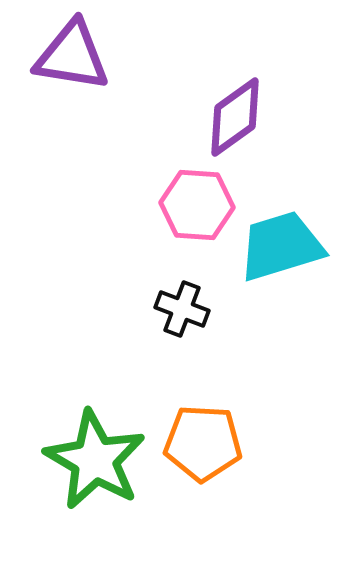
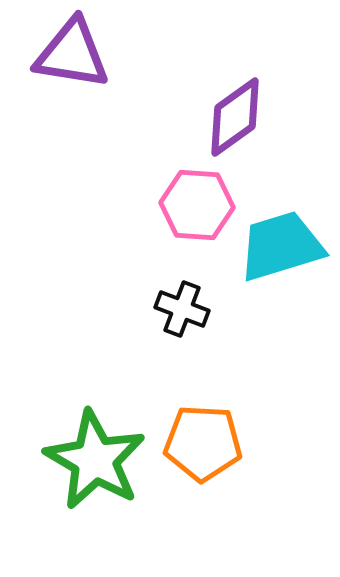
purple triangle: moved 2 px up
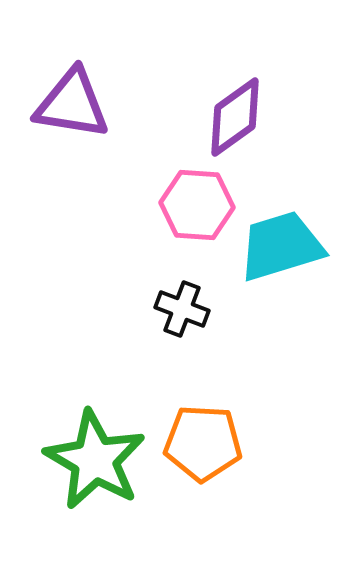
purple triangle: moved 50 px down
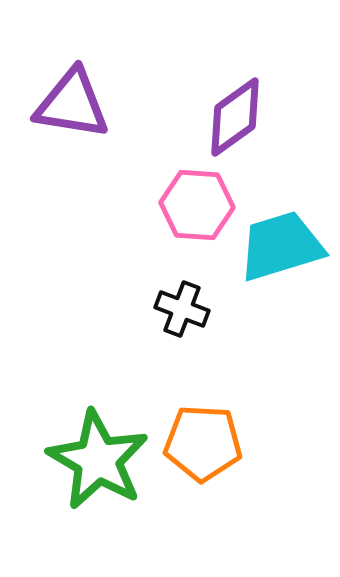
green star: moved 3 px right
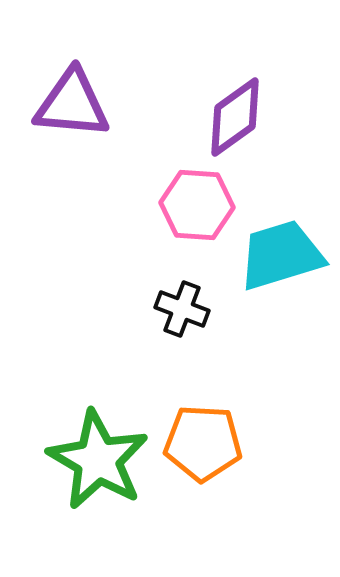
purple triangle: rotated 4 degrees counterclockwise
cyan trapezoid: moved 9 px down
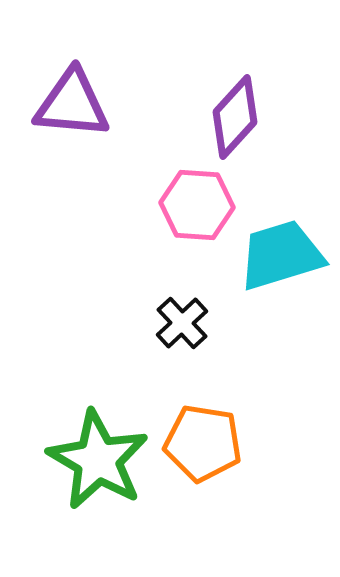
purple diamond: rotated 12 degrees counterclockwise
black cross: moved 14 px down; rotated 26 degrees clockwise
orange pentagon: rotated 6 degrees clockwise
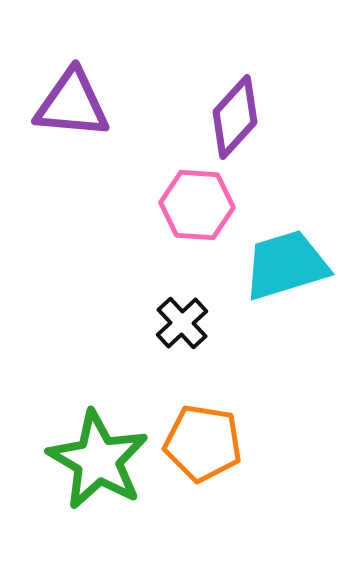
cyan trapezoid: moved 5 px right, 10 px down
